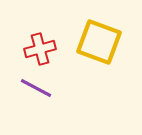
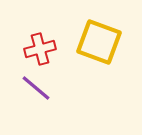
purple line: rotated 12 degrees clockwise
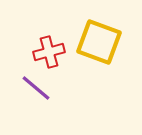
red cross: moved 9 px right, 3 px down
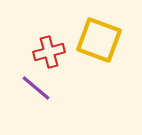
yellow square: moved 2 px up
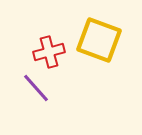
purple line: rotated 8 degrees clockwise
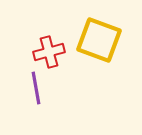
purple line: rotated 32 degrees clockwise
